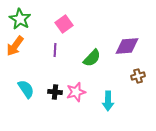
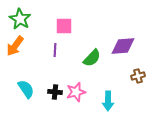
pink square: moved 2 px down; rotated 36 degrees clockwise
purple diamond: moved 4 px left
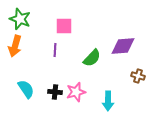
green star: rotated 10 degrees counterclockwise
orange arrow: rotated 20 degrees counterclockwise
brown cross: rotated 32 degrees clockwise
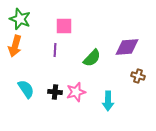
purple diamond: moved 4 px right, 1 px down
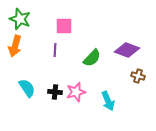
purple diamond: moved 3 px down; rotated 25 degrees clockwise
cyan semicircle: moved 1 px right, 1 px up
cyan arrow: rotated 24 degrees counterclockwise
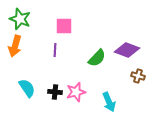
green semicircle: moved 5 px right
cyan arrow: moved 1 px right, 1 px down
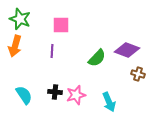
pink square: moved 3 px left, 1 px up
purple line: moved 3 px left, 1 px down
brown cross: moved 2 px up
cyan semicircle: moved 3 px left, 7 px down
pink star: moved 3 px down
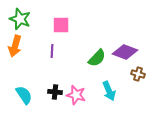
purple diamond: moved 2 px left, 2 px down
pink star: rotated 30 degrees clockwise
cyan arrow: moved 11 px up
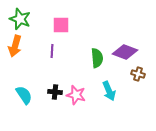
green semicircle: rotated 48 degrees counterclockwise
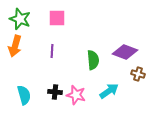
pink square: moved 4 px left, 7 px up
green semicircle: moved 4 px left, 2 px down
cyan arrow: rotated 102 degrees counterclockwise
cyan semicircle: rotated 18 degrees clockwise
